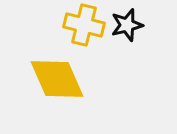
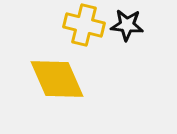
black star: rotated 20 degrees clockwise
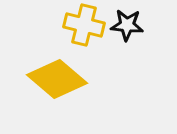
yellow diamond: rotated 26 degrees counterclockwise
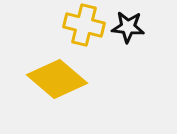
black star: moved 1 px right, 2 px down
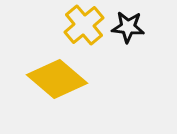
yellow cross: rotated 36 degrees clockwise
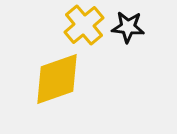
yellow diamond: rotated 60 degrees counterclockwise
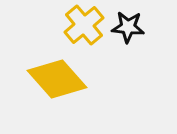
yellow diamond: rotated 68 degrees clockwise
